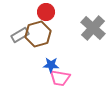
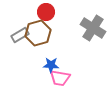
gray cross: rotated 10 degrees counterclockwise
brown hexagon: moved 1 px up
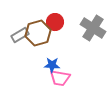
red circle: moved 9 px right, 10 px down
blue star: moved 1 px right
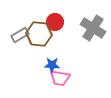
brown hexagon: moved 1 px right, 1 px down; rotated 20 degrees clockwise
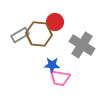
gray cross: moved 11 px left, 17 px down
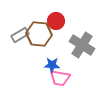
red circle: moved 1 px right, 1 px up
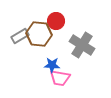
gray rectangle: moved 1 px down
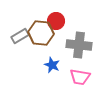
brown hexagon: moved 2 px right, 1 px up
gray cross: moved 3 px left; rotated 25 degrees counterclockwise
blue star: rotated 21 degrees clockwise
pink trapezoid: moved 20 px right, 1 px up
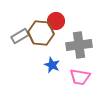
gray cross: rotated 15 degrees counterclockwise
